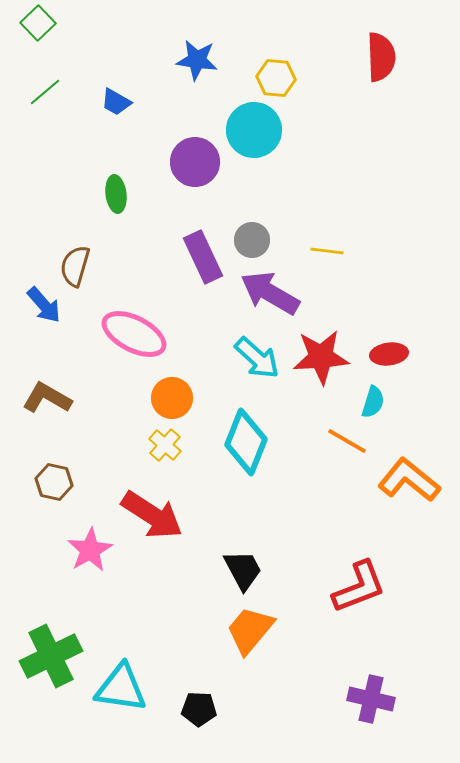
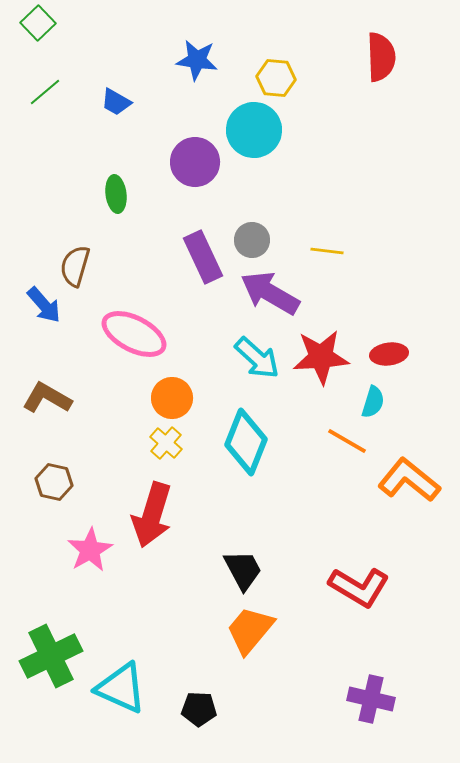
yellow cross: moved 1 px right, 2 px up
red arrow: rotated 74 degrees clockwise
red L-shape: rotated 52 degrees clockwise
cyan triangle: rotated 16 degrees clockwise
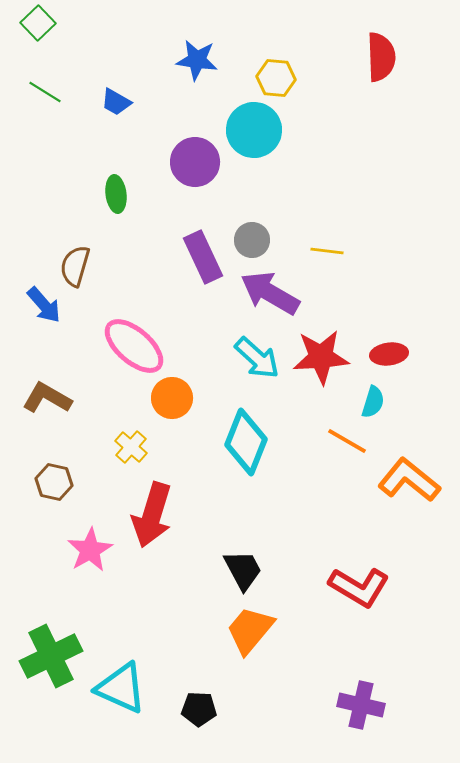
green line: rotated 72 degrees clockwise
pink ellipse: moved 12 px down; rotated 14 degrees clockwise
yellow cross: moved 35 px left, 4 px down
purple cross: moved 10 px left, 6 px down
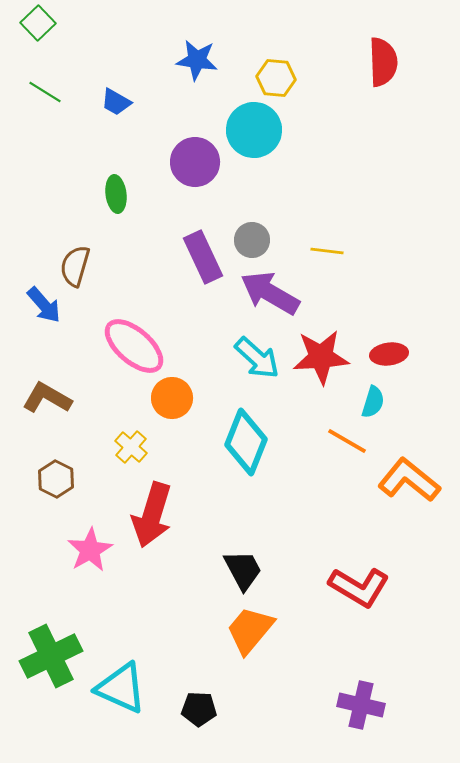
red semicircle: moved 2 px right, 5 px down
brown hexagon: moved 2 px right, 3 px up; rotated 15 degrees clockwise
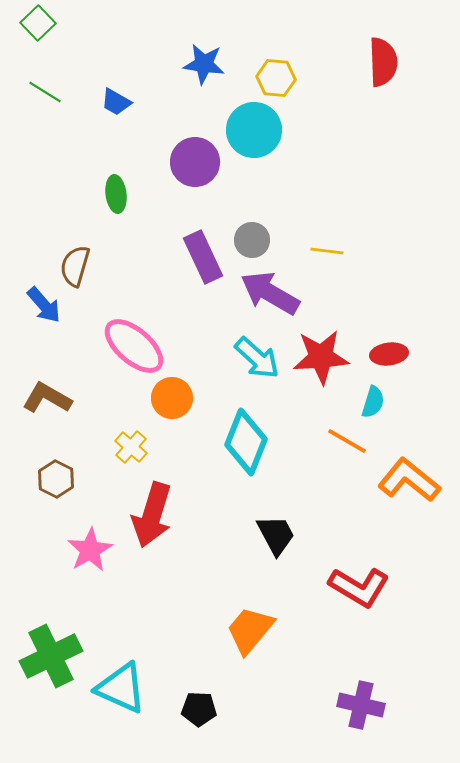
blue star: moved 7 px right, 4 px down
black trapezoid: moved 33 px right, 35 px up
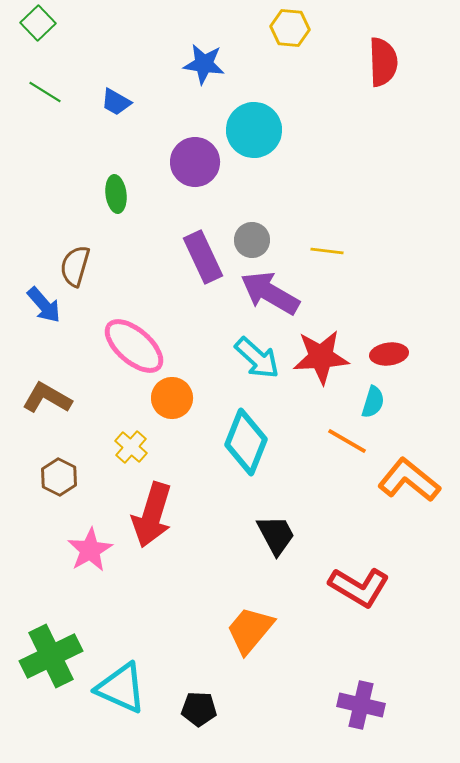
yellow hexagon: moved 14 px right, 50 px up
brown hexagon: moved 3 px right, 2 px up
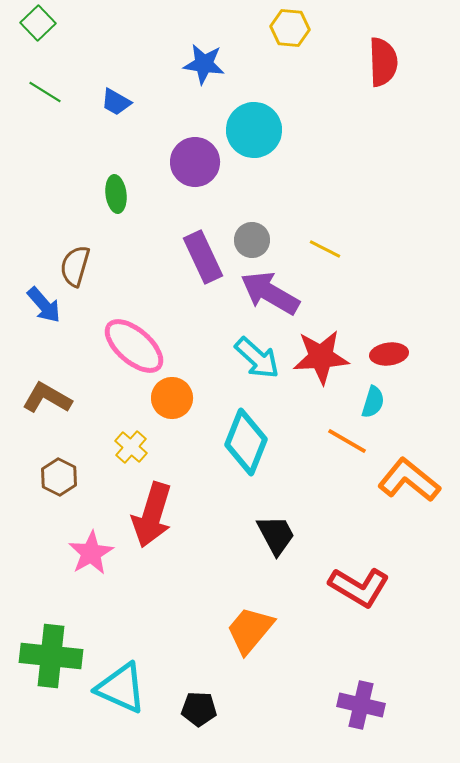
yellow line: moved 2 px left, 2 px up; rotated 20 degrees clockwise
pink star: moved 1 px right, 3 px down
green cross: rotated 32 degrees clockwise
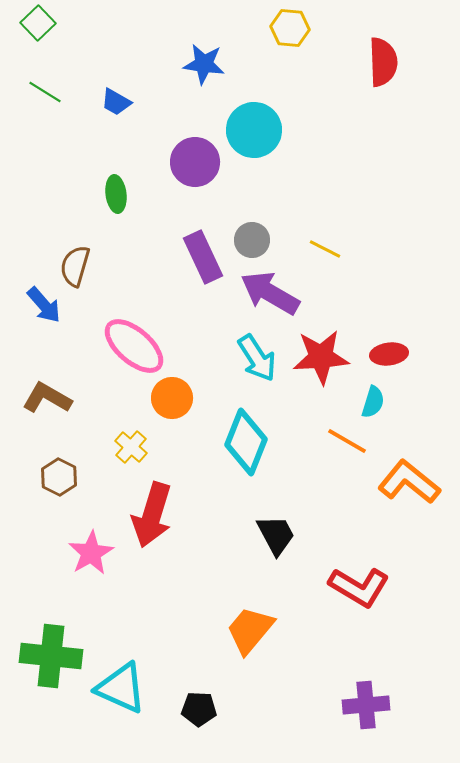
cyan arrow: rotated 15 degrees clockwise
orange L-shape: moved 2 px down
purple cross: moved 5 px right; rotated 18 degrees counterclockwise
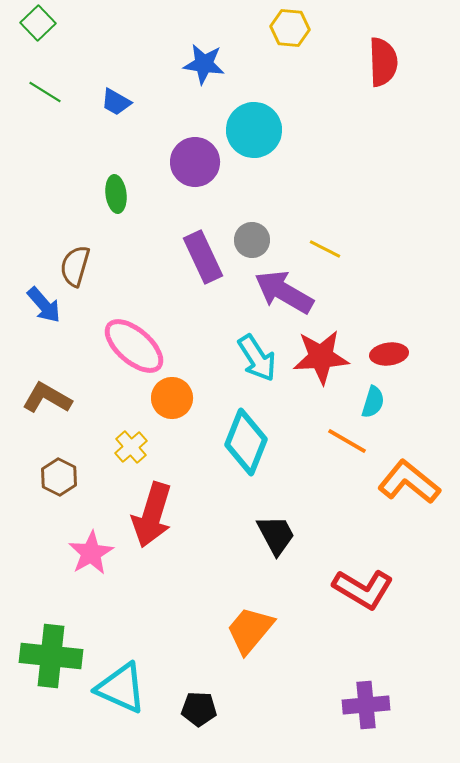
purple arrow: moved 14 px right, 1 px up
yellow cross: rotated 8 degrees clockwise
red L-shape: moved 4 px right, 2 px down
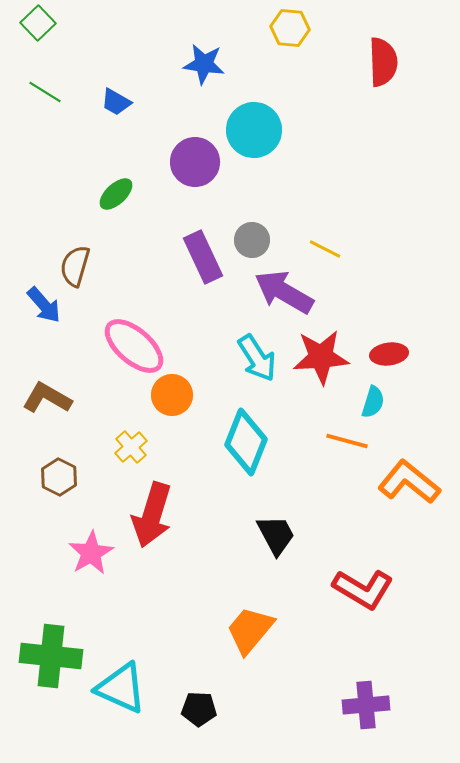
green ellipse: rotated 54 degrees clockwise
orange circle: moved 3 px up
orange line: rotated 15 degrees counterclockwise
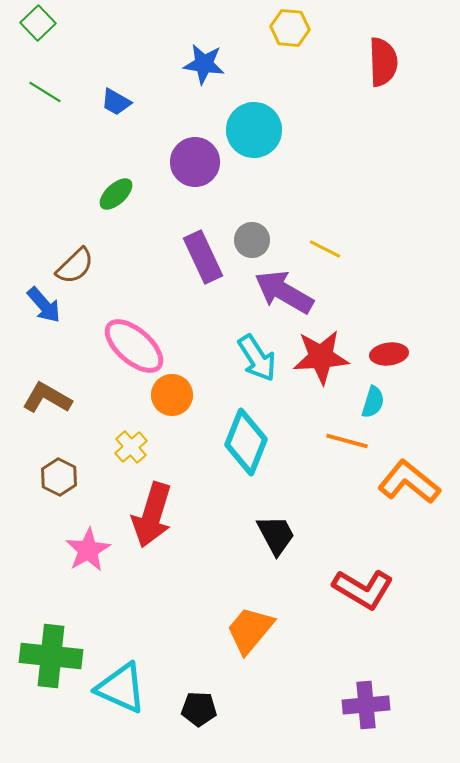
brown semicircle: rotated 150 degrees counterclockwise
pink star: moved 3 px left, 3 px up
